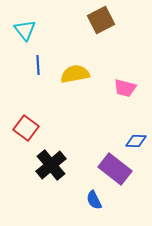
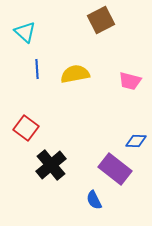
cyan triangle: moved 2 px down; rotated 10 degrees counterclockwise
blue line: moved 1 px left, 4 px down
pink trapezoid: moved 5 px right, 7 px up
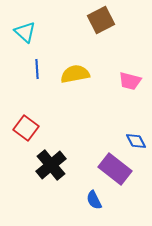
blue diamond: rotated 60 degrees clockwise
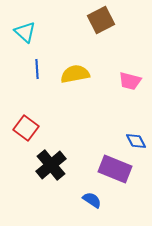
purple rectangle: rotated 16 degrees counterclockwise
blue semicircle: moved 2 px left; rotated 150 degrees clockwise
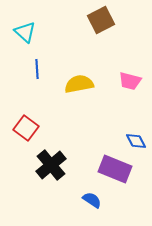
yellow semicircle: moved 4 px right, 10 px down
